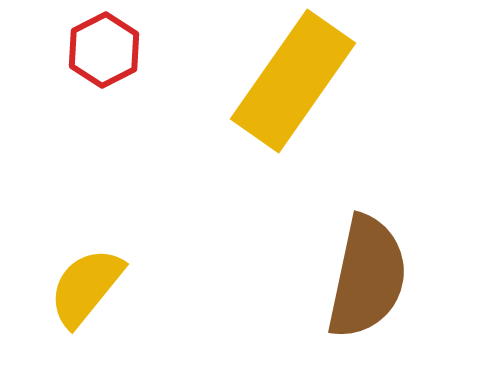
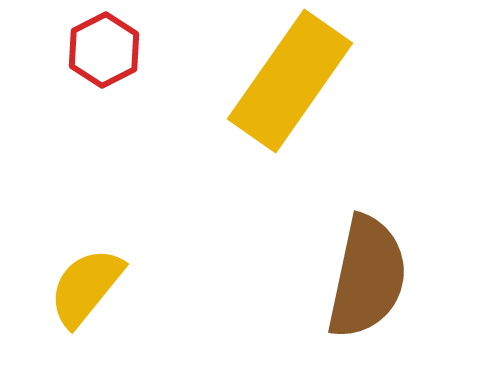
yellow rectangle: moved 3 px left
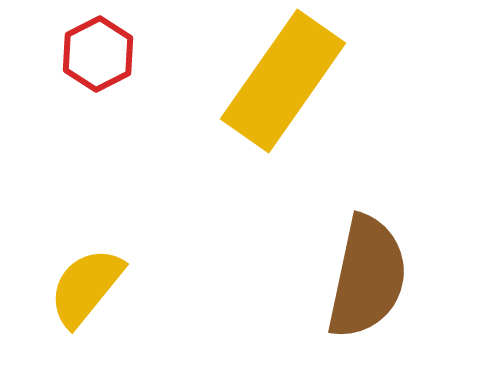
red hexagon: moved 6 px left, 4 px down
yellow rectangle: moved 7 px left
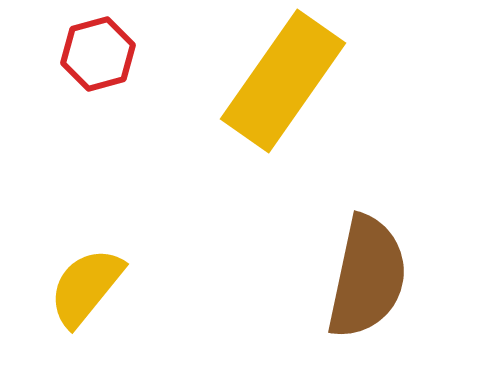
red hexagon: rotated 12 degrees clockwise
